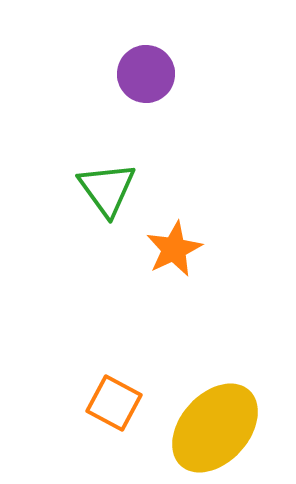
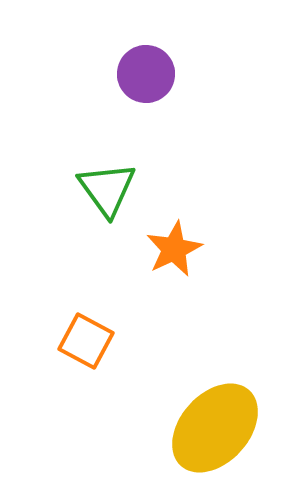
orange square: moved 28 px left, 62 px up
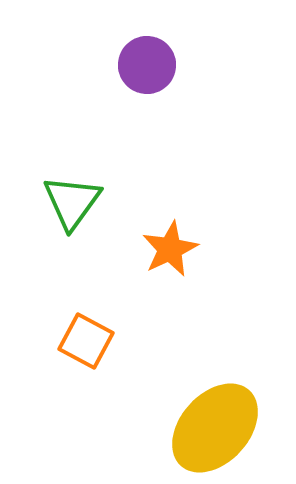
purple circle: moved 1 px right, 9 px up
green triangle: moved 35 px left, 13 px down; rotated 12 degrees clockwise
orange star: moved 4 px left
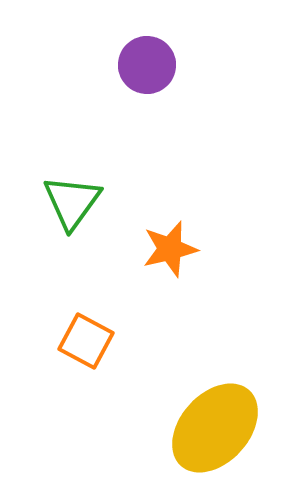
orange star: rotated 12 degrees clockwise
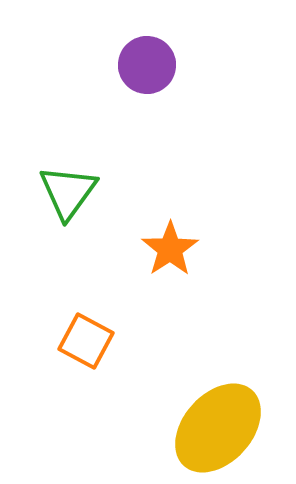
green triangle: moved 4 px left, 10 px up
orange star: rotated 20 degrees counterclockwise
yellow ellipse: moved 3 px right
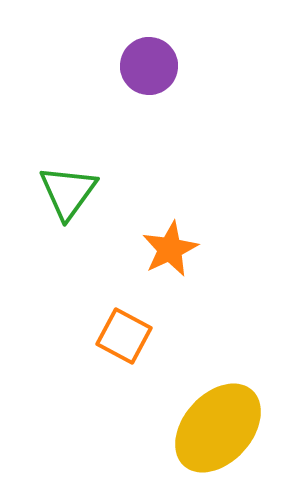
purple circle: moved 2 px right, 1 px down
orange star: rotated 8 degrees clockwise
orange square: moved 38 px right, 5 px up
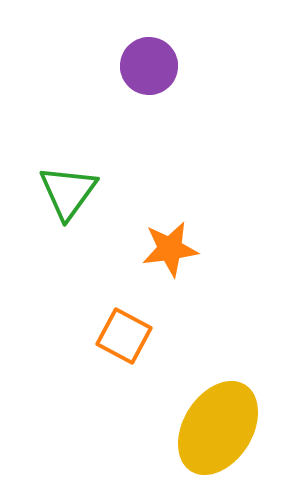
orange star: rotated 18 degrees clockwise
yellow ellipse: rotated 10 degrees counterclockwise
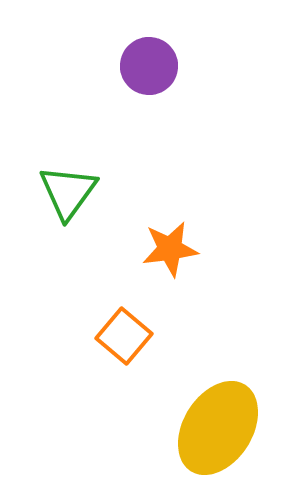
orange square: rotated 12 degrees clockwise
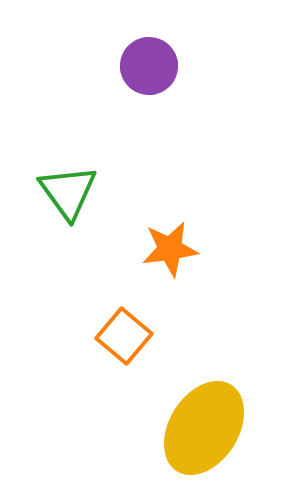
green triangle: rotated 12 degrees counterclockwise
yellow ellipse: moved 14 px left
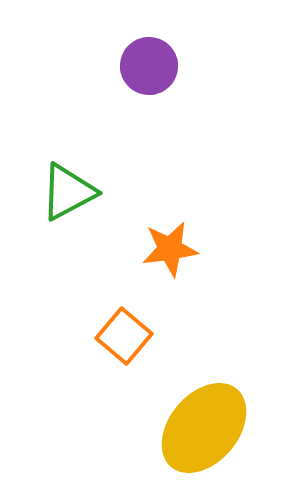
green triangle: rotated 38 degrees clockwise
yellow ellipse: rotated 8 degrees clockwise
